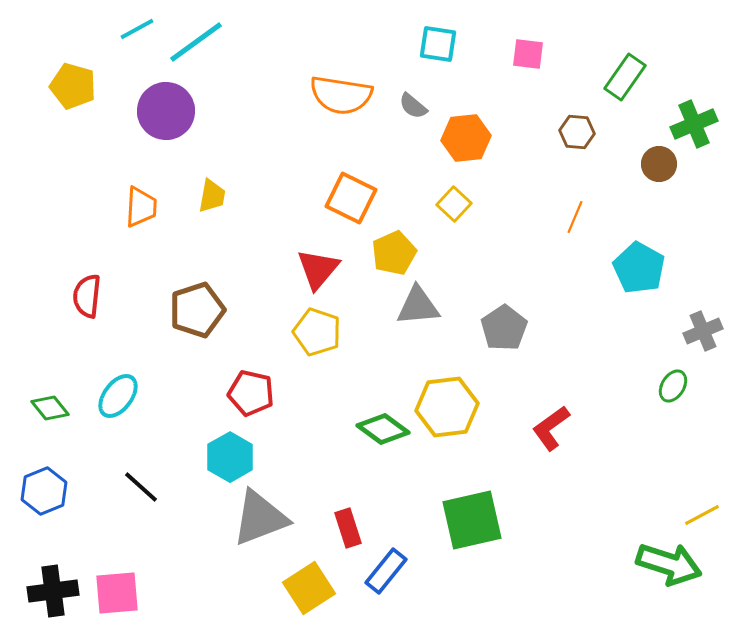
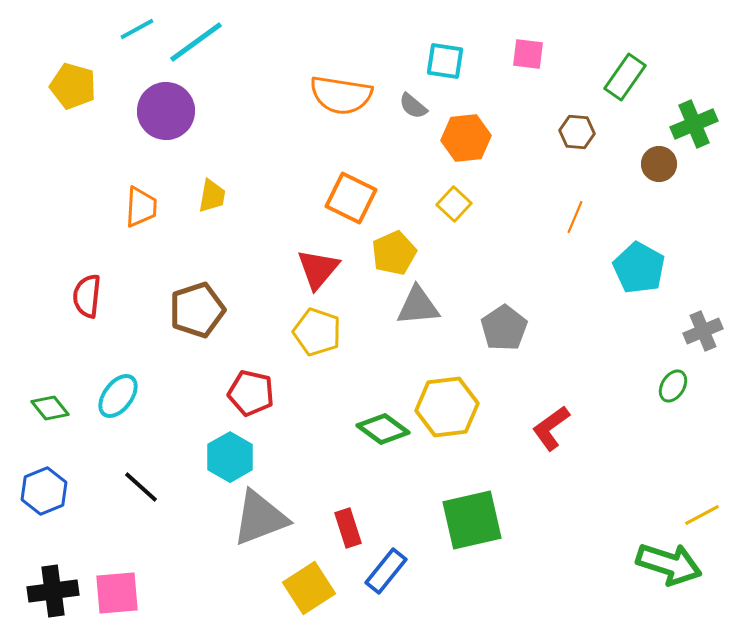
cyan square at (438, 44): moved 7 px right, 17 px down
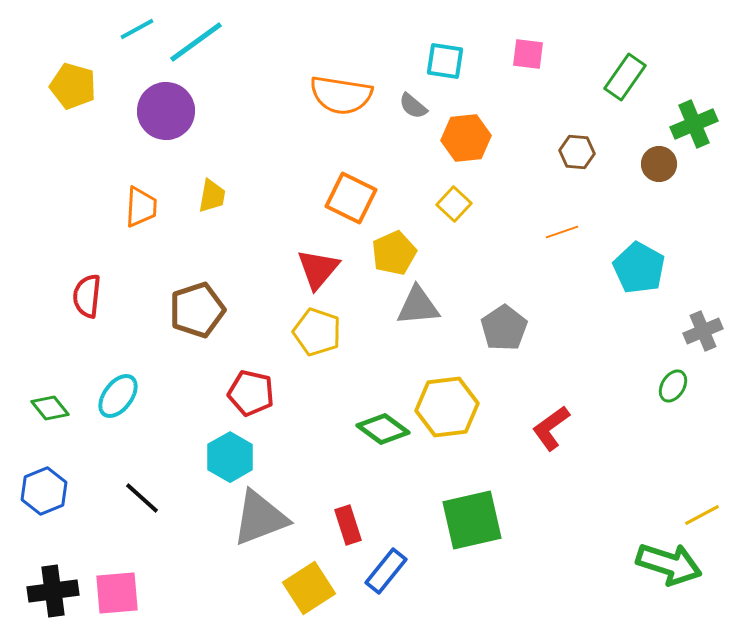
brown hexagon at (577, 132): moved 20 px down
orange line at (575, 217): moved 13 px left, 15 px down; rotated 48 degrees clockwise
black line at (141, 487): moved 1 px right, 11 px down
red rectangle at (348, 528): moved 3 px up
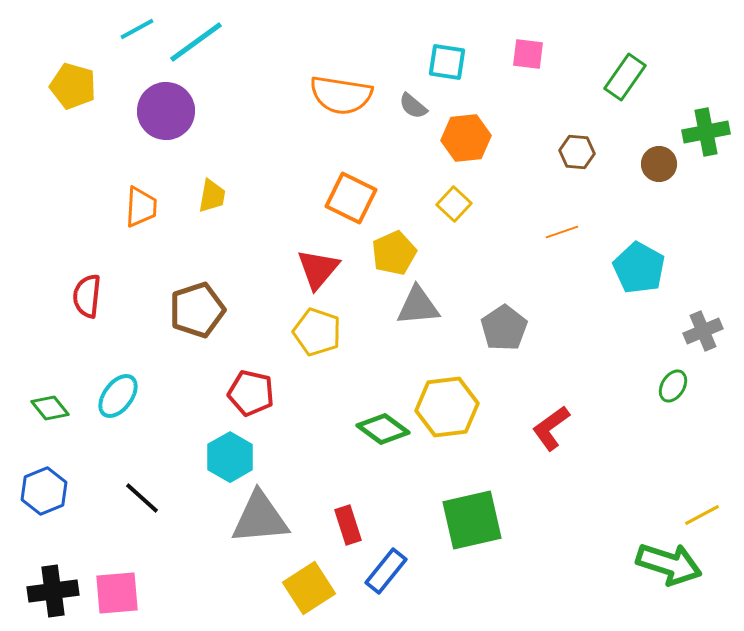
cyan square at (445, 61): moved 2 px right, 1 px down
green cross at (694, 124): moved 12 px right, 8 px down; rotated 12 degrees clockwise
gray triangle at (260, 518): rotated 16 degrees clockwise
